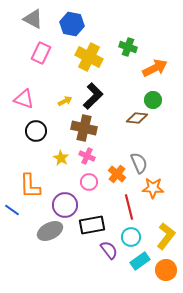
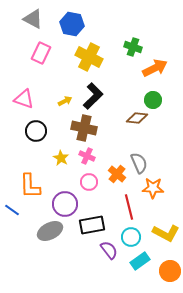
green cross: moved 5 px right
purple circle: moved 1 px up
yellow L-shape: moved 3 px up; rotated 80 degrees clockwise
orange circle: moved 4 px right, 1 px down
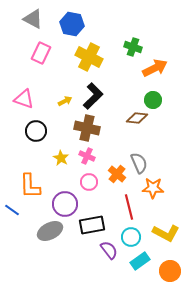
brown cross: moved 3 px right
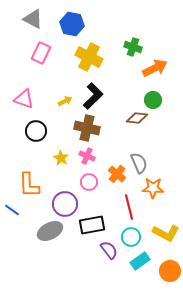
orange L-shape: moved 1 px left, 1 px up
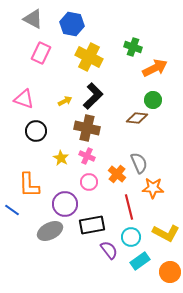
orange circle: moved 1 px down
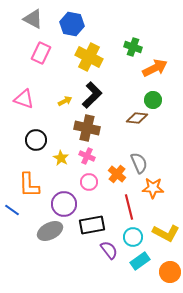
black L-shape: moved 1 px left, 1 px up
black circle: moved 9 px down
purple circle: moved 1 px left
cyan circle: moved 2 px right
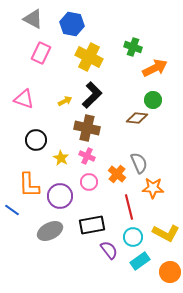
purple circle: moved 4 px left, 8 px up
